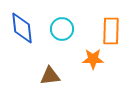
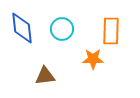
brown triangle: moved 5 px left
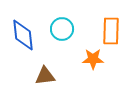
blue diamond: moved 1 px right, 7 px down
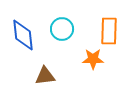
orange rectangle: moved 2 px left
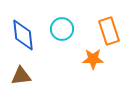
orange rectangle: rotated 20 degrees counterclockwise
brown triangle: moved 24 px left
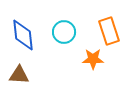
cyan circle: moved 2 px right, 3 px down
brown triangle: moved 2 px left, 1 px up; rotated 10 degrees clockwise
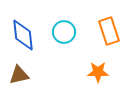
orange star: moved 5 px right, 13 px down
brown triangle: rotated 15 degrees counterclockwise
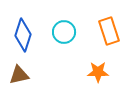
blue diamond: rotated 24 degrees clockwise
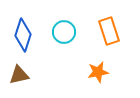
orange star: rotated 10 degrees counterclockwise
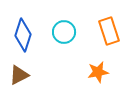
brown triangle: rotated 15 degrees counterclockwise
